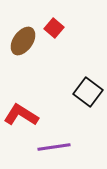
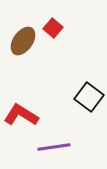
red square: moved 1 px left
black square: moved 1 px right, 5 px down
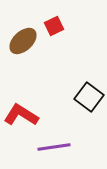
red square: moved 1 px right, 2 px up; rotated 24 degrees clockwise
brown ellipse: rotated 12 degrees clockwise
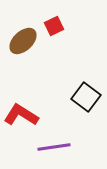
black square: moved 3 px left
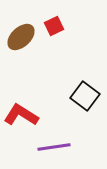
brown ellipse: moved 2 px left, 4 px up
black square: moved 1 px left, 1 px up
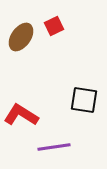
brown ellipse: rotated 12 degrees counterclockwise
black square: moved 1 px left, 4 px down; rotated 28 degrees counterclockwise
